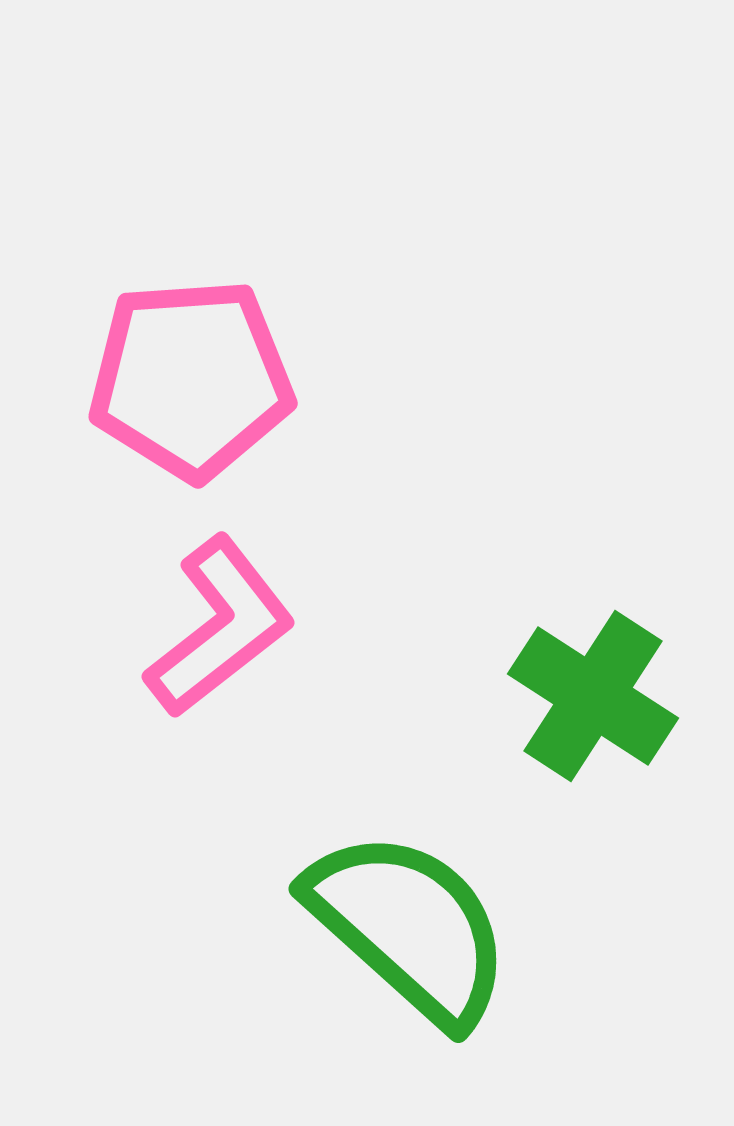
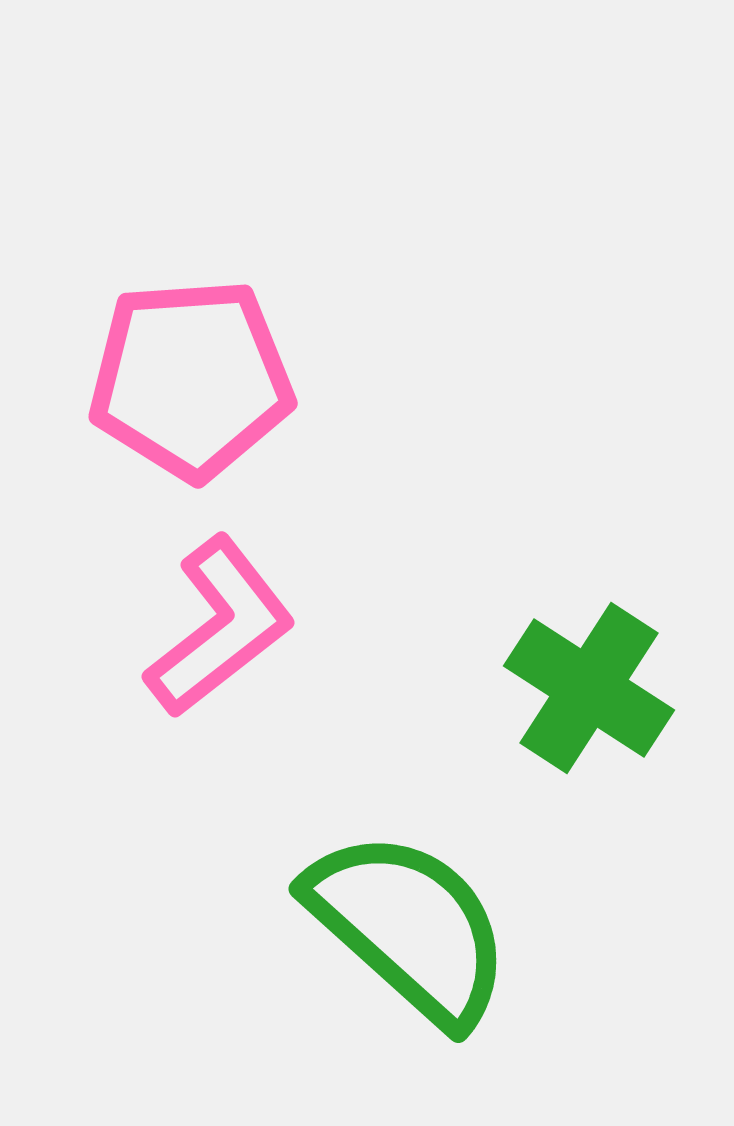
green cross: moved 4 px left, 8 px up
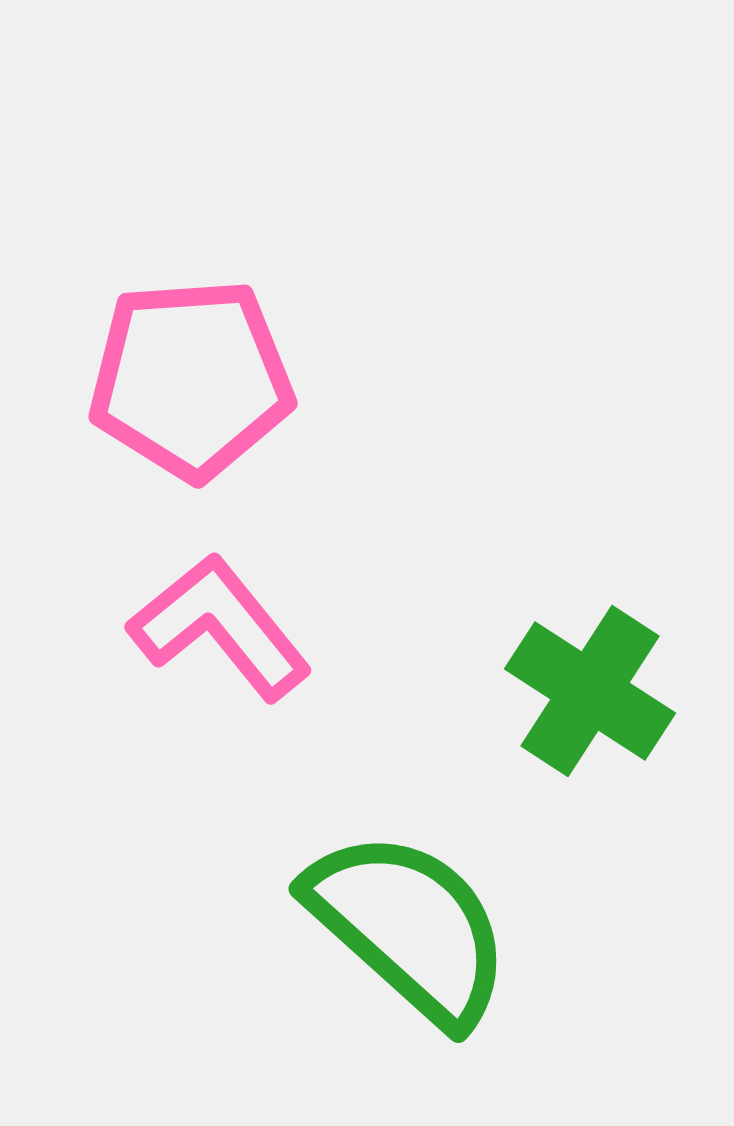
pink L-shape: rotated 91 degrees counterclockwise
green cross: moved 1 px right, 3 px down
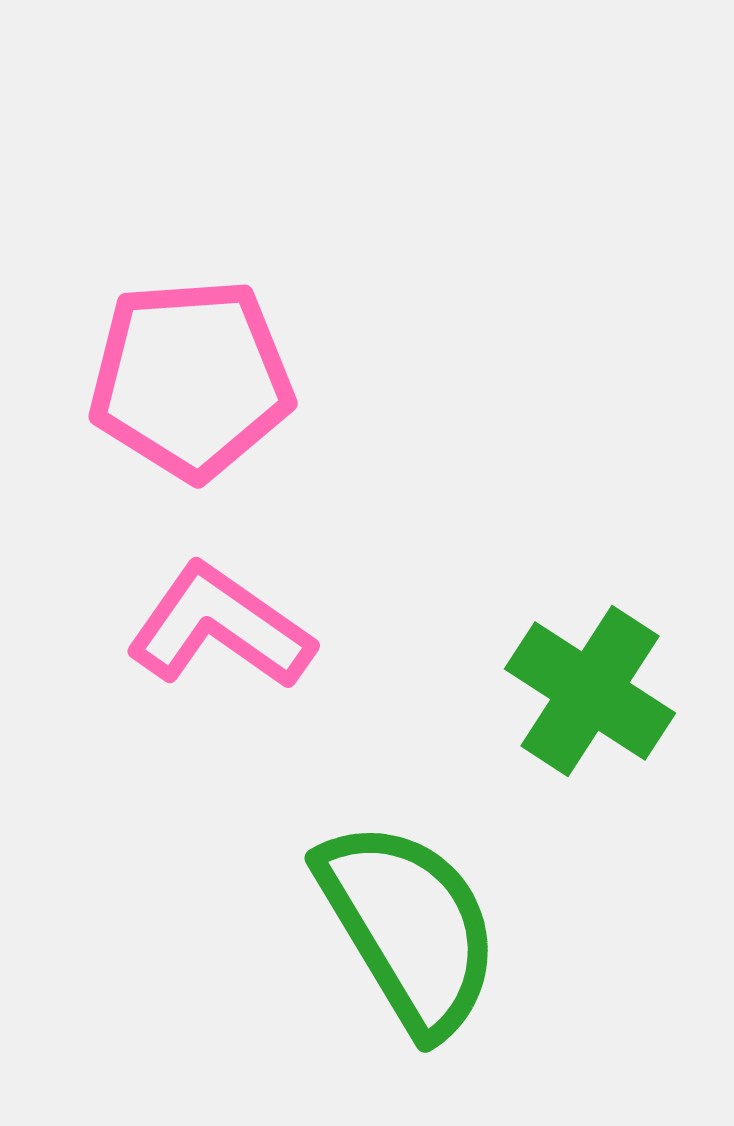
pink L-shape: rotated 16 degrees counterclockwise
green semicircle: rotated 17 degrees clockwise
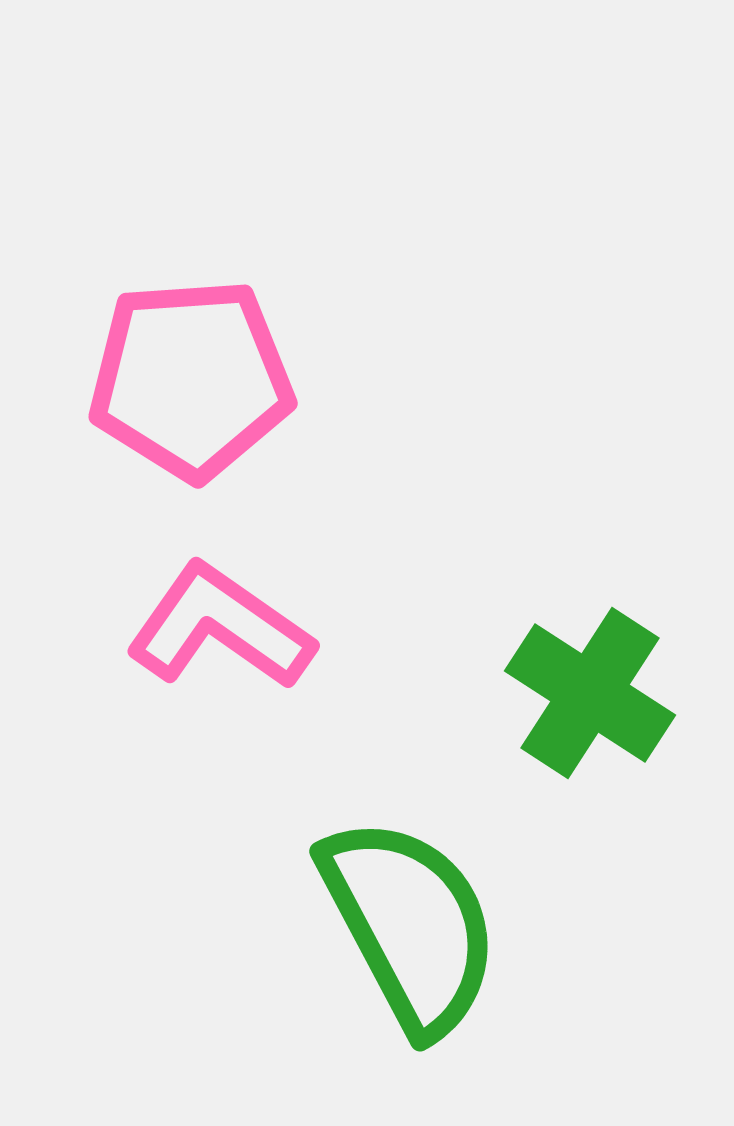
green cross: moved 2 px down
green semicircle: moved 1 px right, 2 px up; rotated 3 degrees clockwise
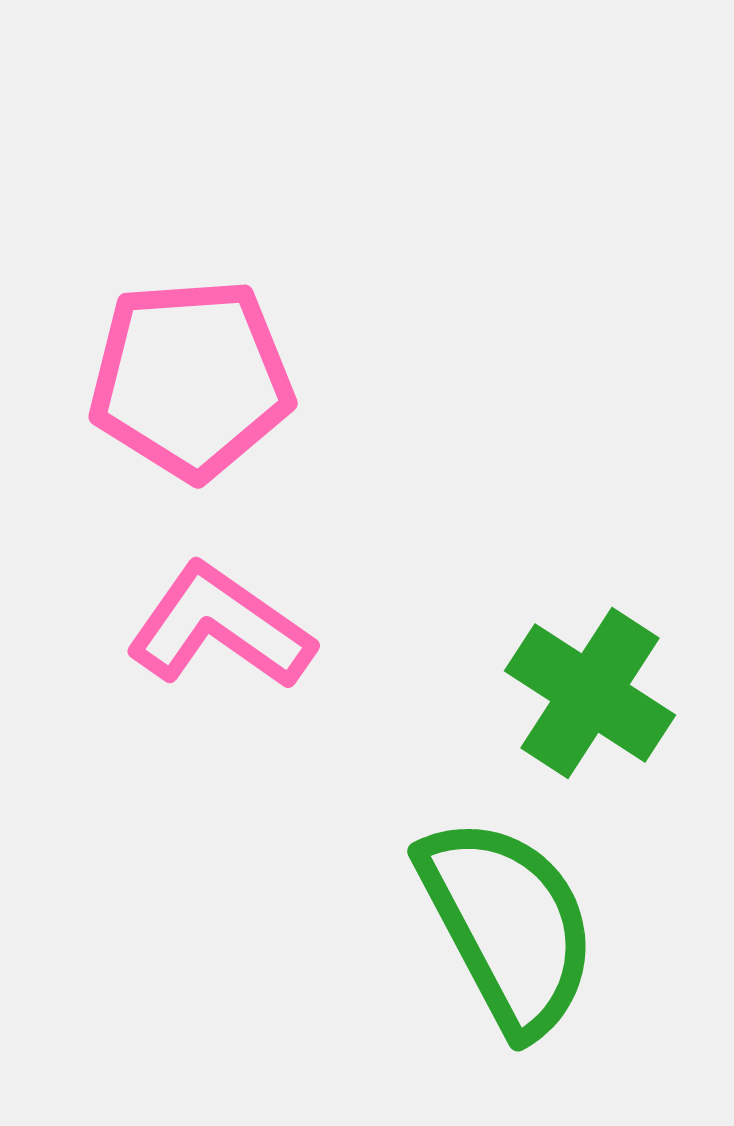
green semicircle: moved 98 px right
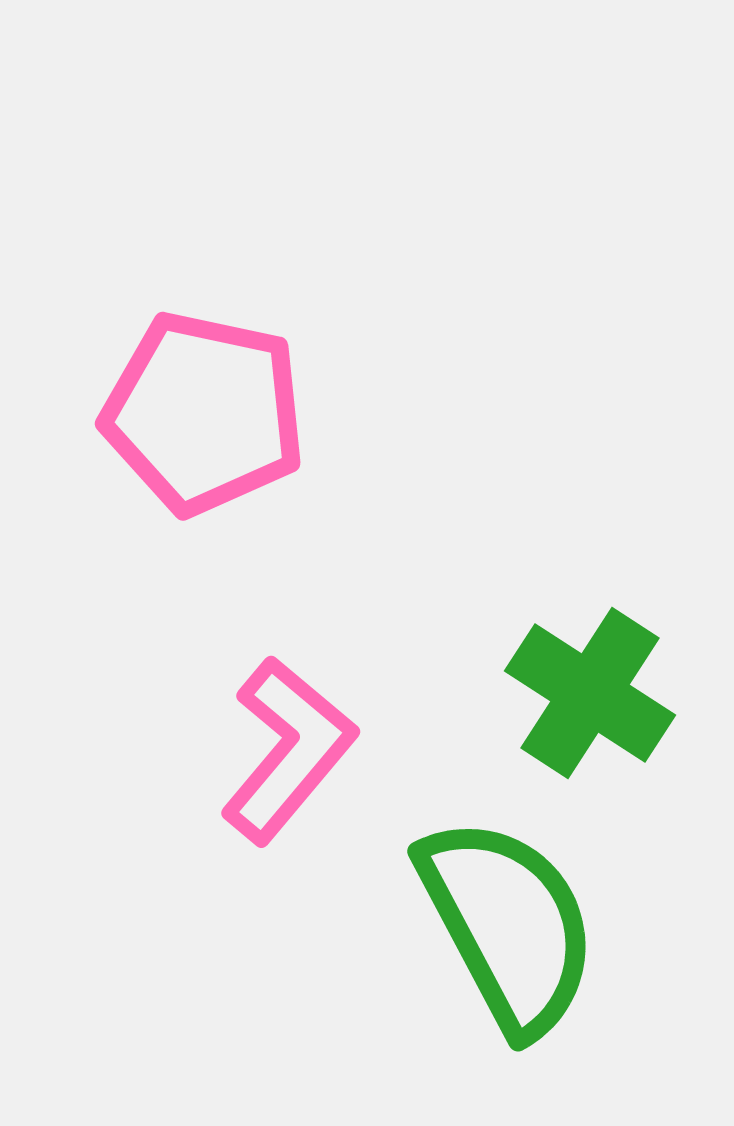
pink pentagon: moved 13 px right, 34 px down; rotated 16 degrees clockwise
pink L-shape: moved 68 px right, 123 px down; rotated 95 degrees clockwise
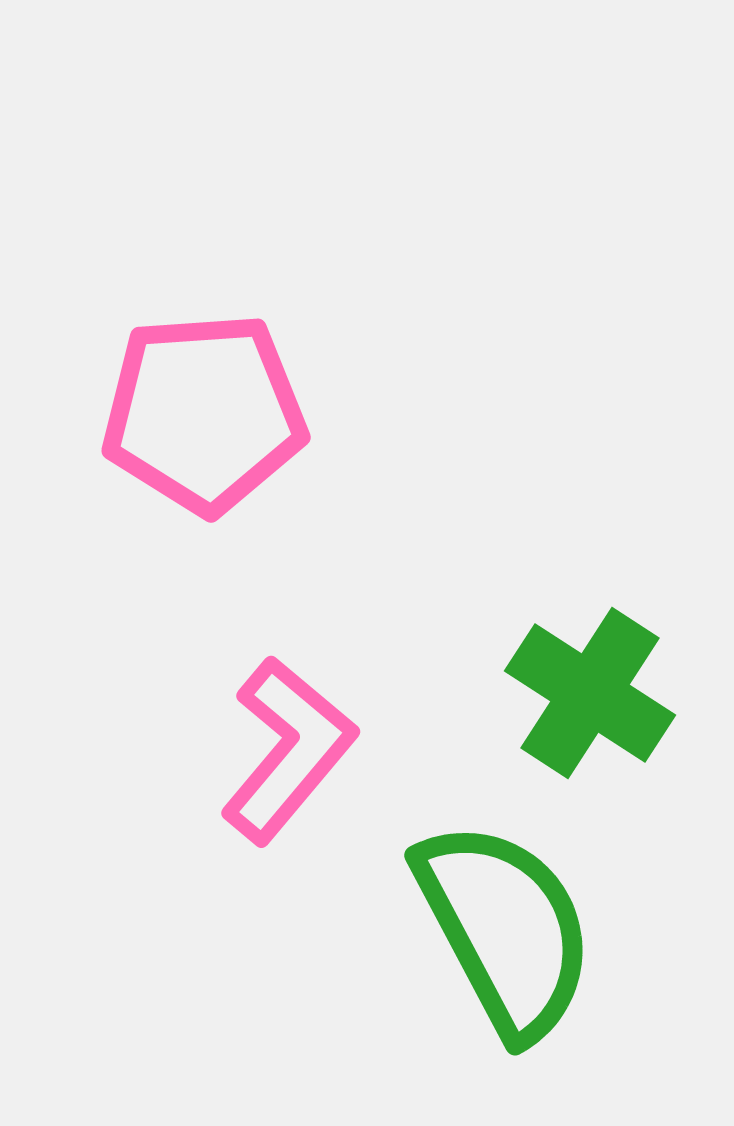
pink pentagon: rotated 16 degrees counterclockwise
green semicircle: moved 3 px left, 4 px down
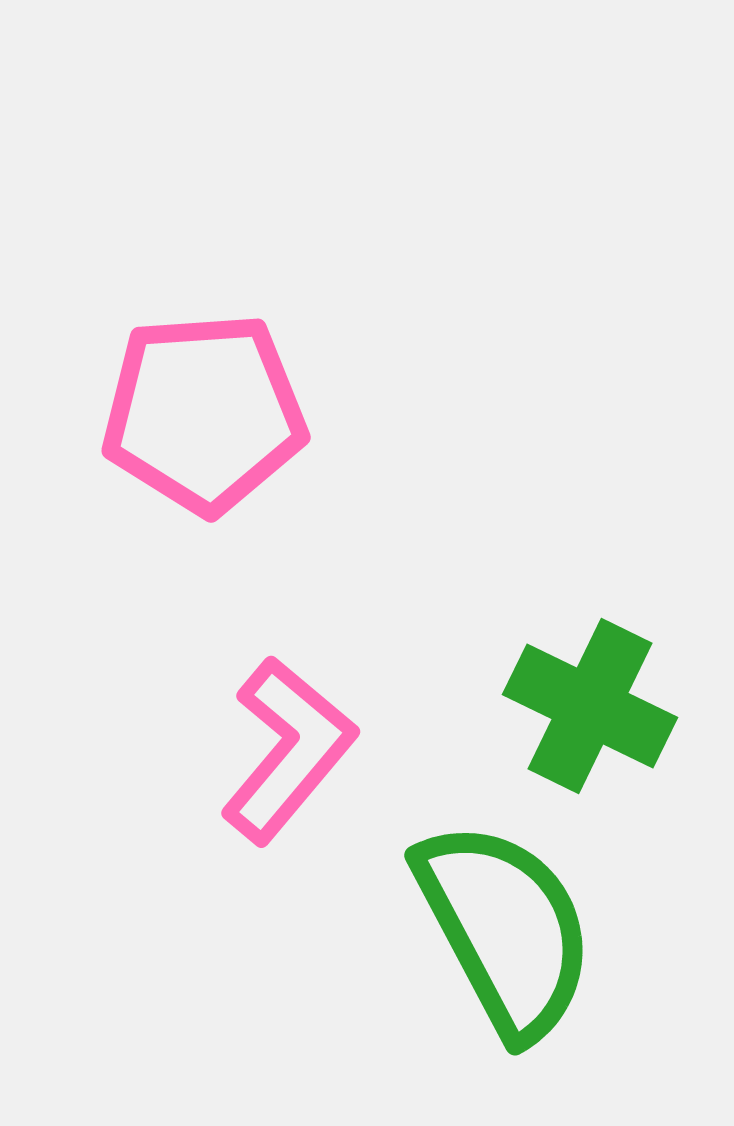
green cross: moved 13 px down; rotated 7 degrees counterclockwise
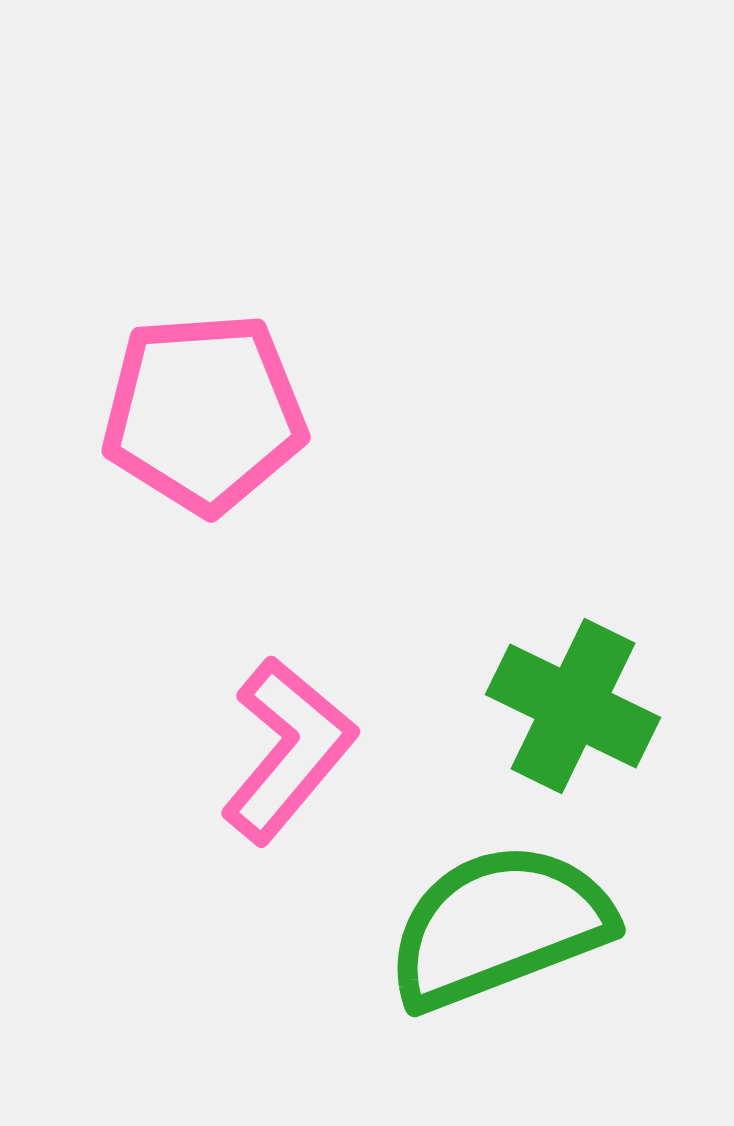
green cross: moved 17 px left
green semicircle: moved 6 px left, 3 px up; rotated 83 degrees counterclockwise
